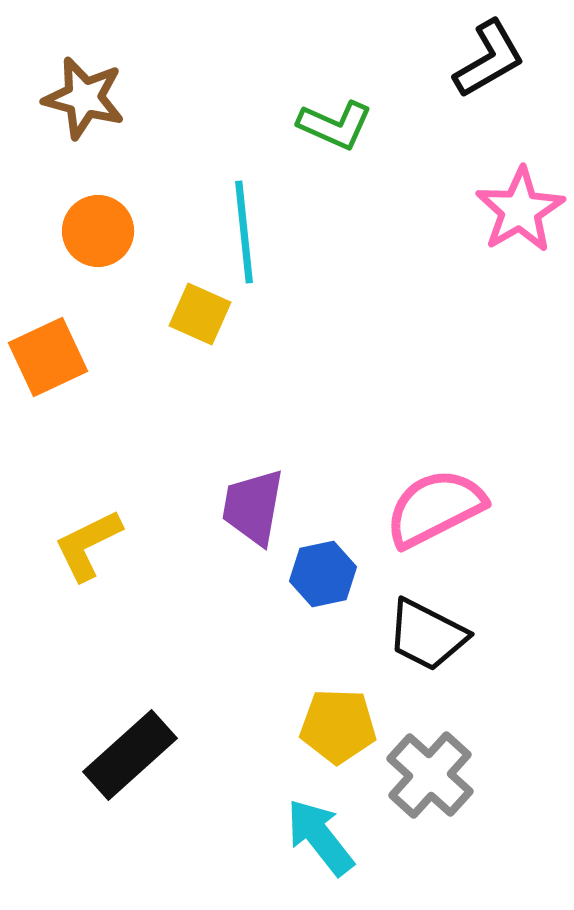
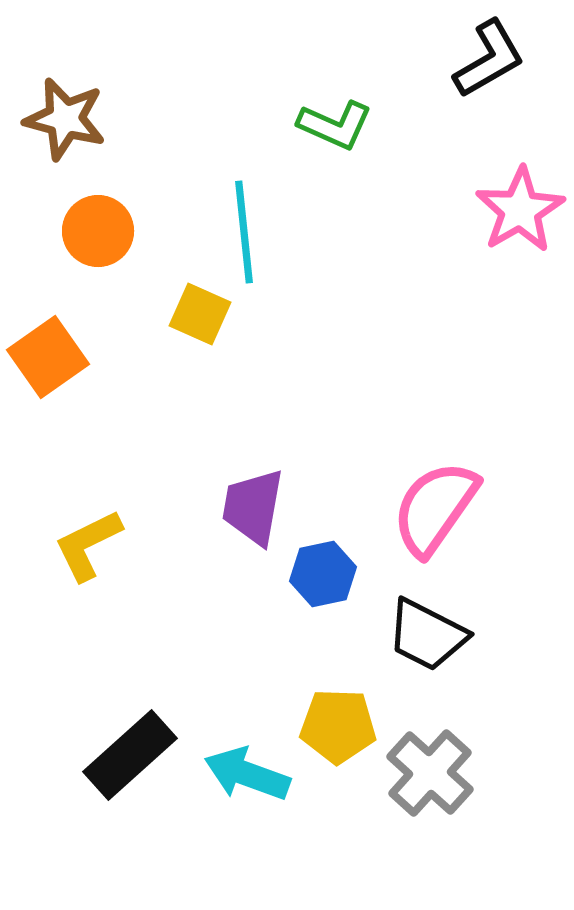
brown star: moved 19 px left, 21 px down
orange square: rotated 10 degrees counterclockwise
pink semicircle: rotated 28 degrees counterclockwise
gray cross: moved 2 px up
cyan arrow: moved 73 px left, 63 px up; rotated 32 degrees counterclockwise
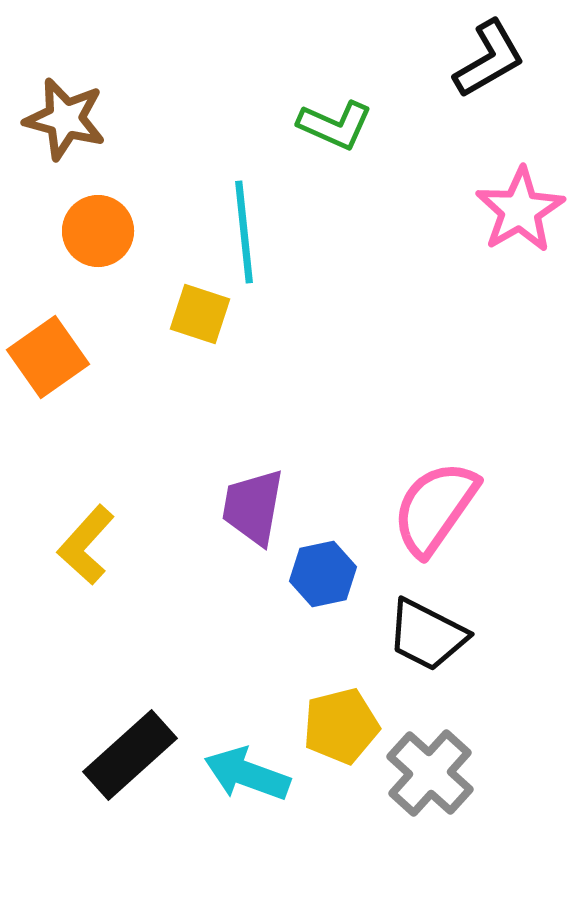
yellow square: rotated 6 degrees counterclockwise
yellow L-shape: moved 2 px left; rotated 22 degrees counterclockwise
yellow pentagon: moved 3 px right; rotated 16 degrees counterclockwise
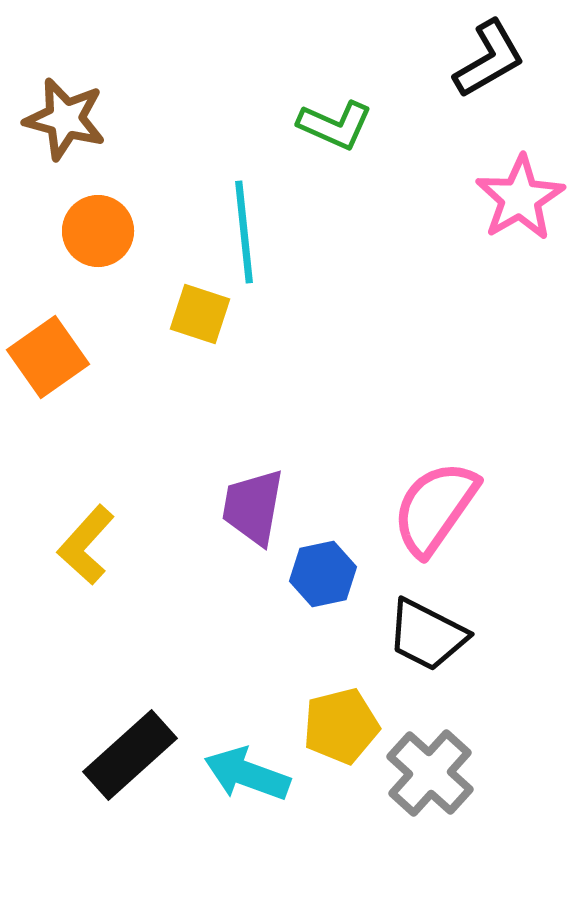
pink star: moved 12 px up
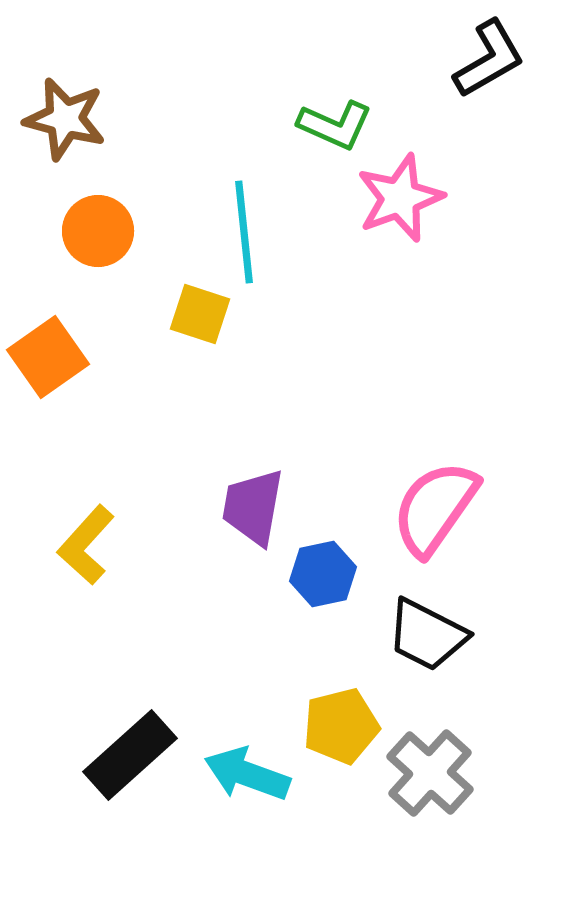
pink star: moved 120 px left; rotated 10 degrees clockwise
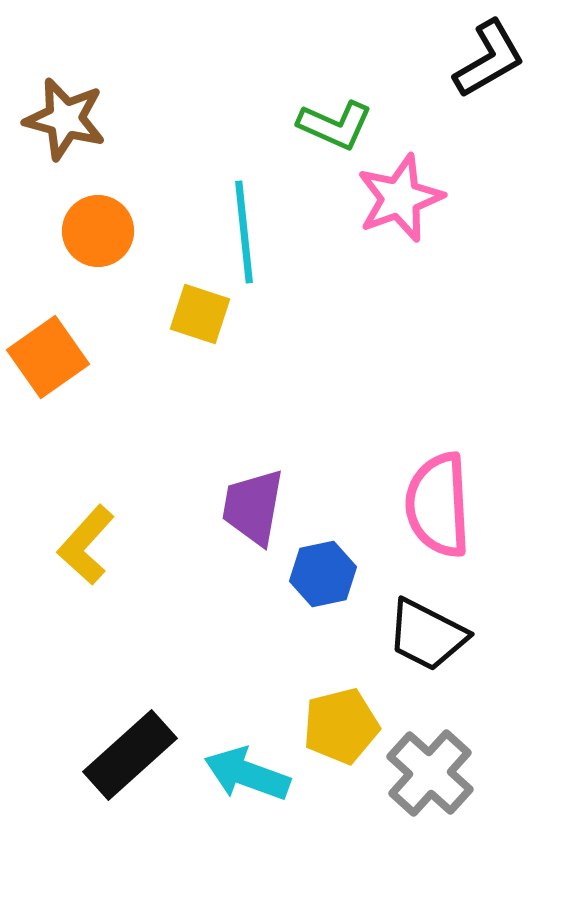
pink semicircle: moved 3 px right, 3 px up; rotated 38 degrees counterclockwise
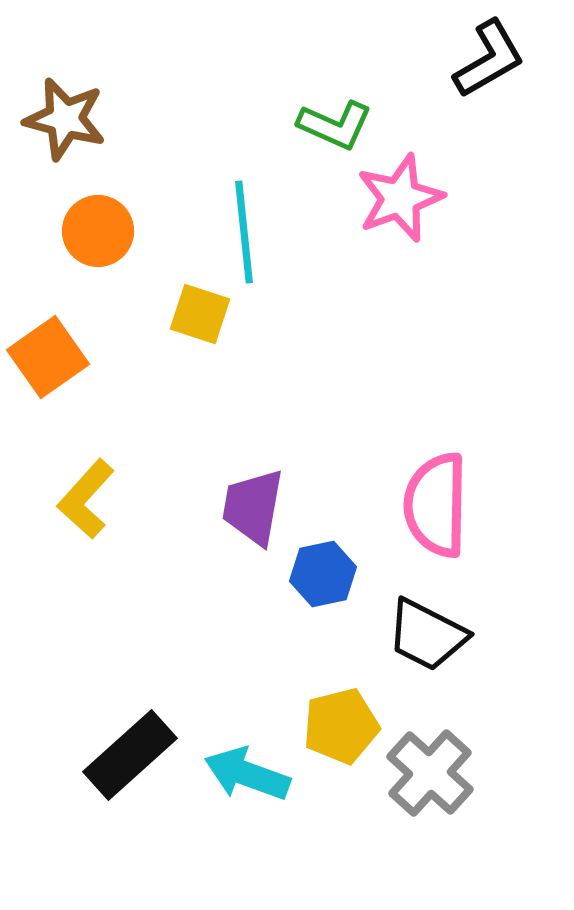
pink semicircle: moved 2 px left; rotated 4 degrees clockwise
yellow L-shape: moved 46 px up
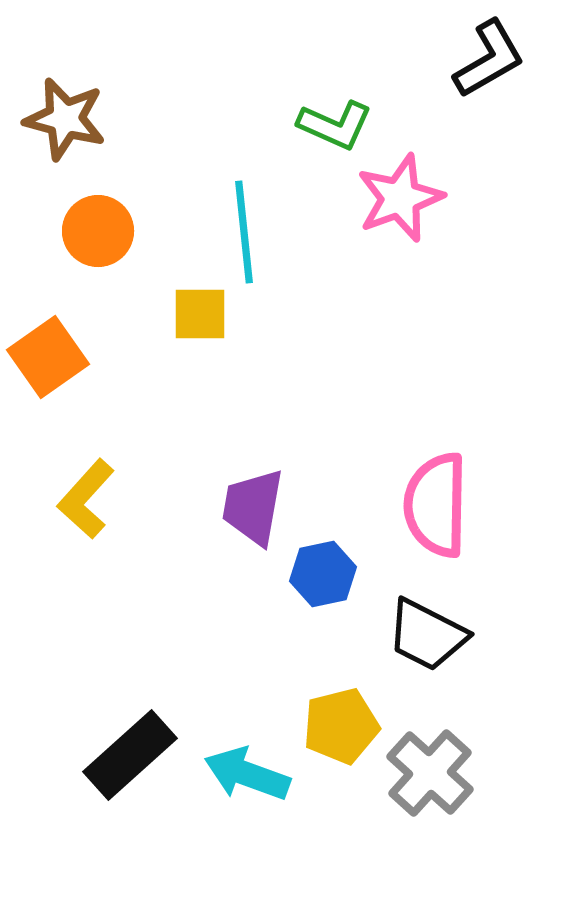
yellow square: rotated 18 degrees counterclockwise
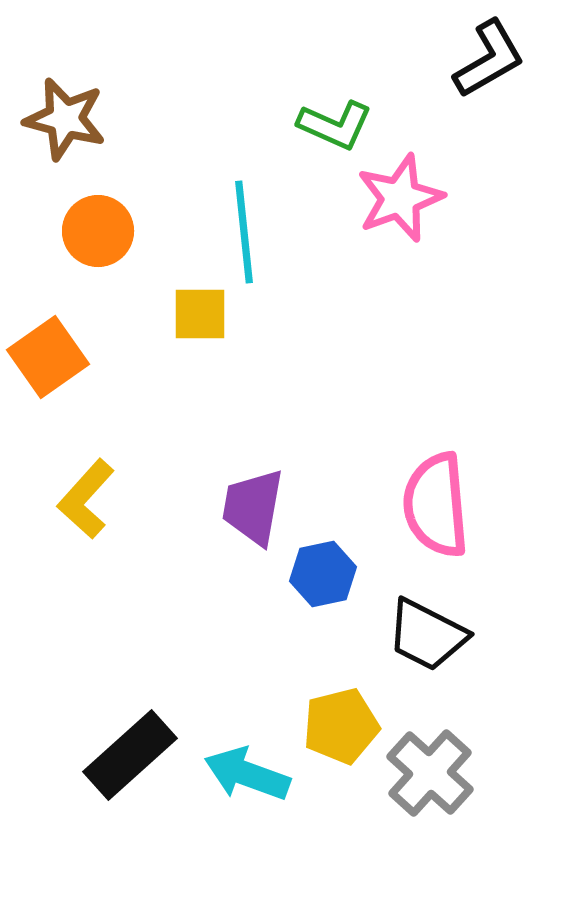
pink semicircle: rotated 6 degrees counterclockwise
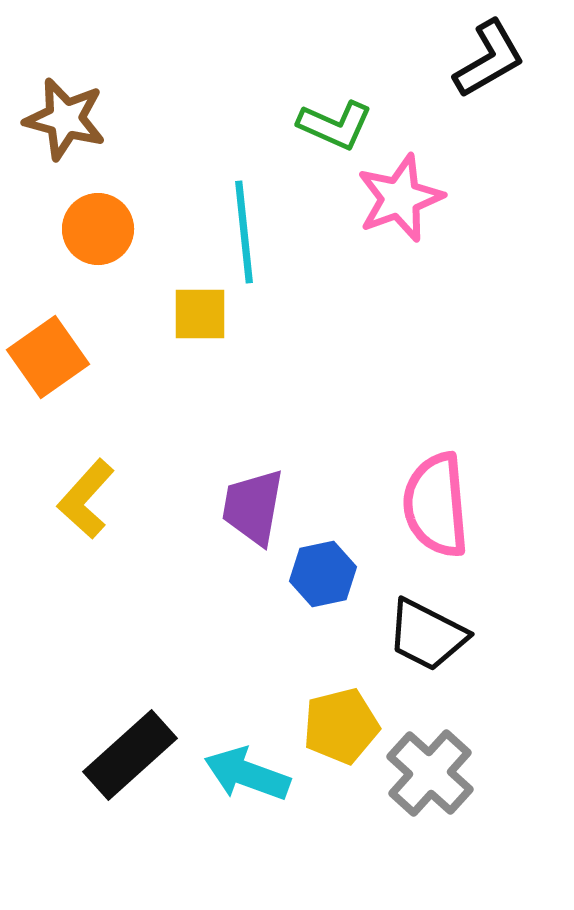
orange circle: moved 2 px up
